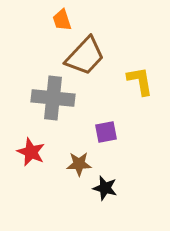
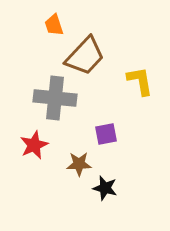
orange trapezoid: moved 8 px left, 5 px down
gray cross: moved 2 px right
purple square: moved 2 px down
red star: moved 3 px right, 7 px up; rotated 24 degrees clockwise
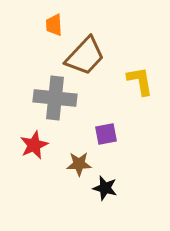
orange trapezoid: rotated 15 degrees clockwise
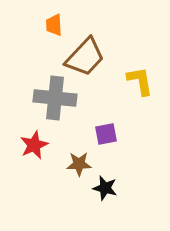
brown trapezoid: moved 1 px down
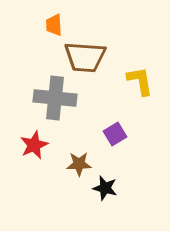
brown trapezoid: rotated 51 degrees clockwise
purple square: moved 9 px right; rotated 20 degrees counterclockwise
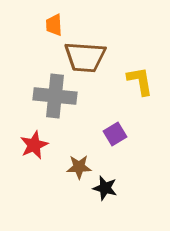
gray cross: moved 2 px up
brown star: moved 3 px down
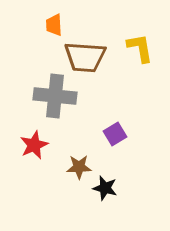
yellow L-shape: moved 33 px up
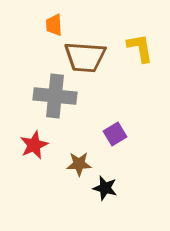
brown star: moved 3 px up
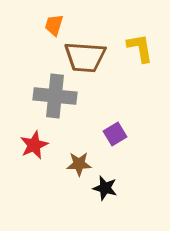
orange trapezoid: rotated 20 degrees clockwise
